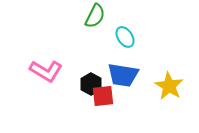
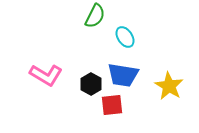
pink L-shape: moved 4 px down
red square: moved 9 px right, 9 px down
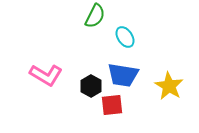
black hexagon: moved 2 px down
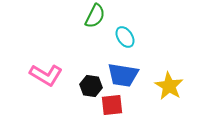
black hexagon: rotated 20 degrees counterclockwise
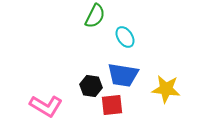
pink L-shape: moved 31 px down
yellow star: moved 3 px left, 3 px down; rotated 24 degrees counterclockwise
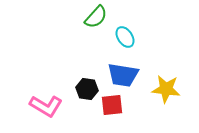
green semicircle: moved 1 px right, 1 px down; rotated 15 degrees clockwise
black hexagon: moved 4 px left, 3 px down
